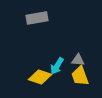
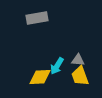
yellow diamond: rotated 20 degrees counterclockwise
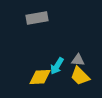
yellow trapezoid: rotated 25 degrees counterclockwise
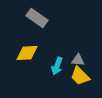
gray rectangle: rotated 45 degrees clockwise
cyan arrow: rotated 12 degrees counterclockwise
yellow diamond: moved 13 px left, 24 px up
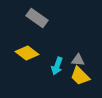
yellow diamond: rotated 40 degrees clockwise
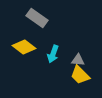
yellow diamond: moved 3 px left, 6 px up
cyan arrow: moved 4 px left, 12 px up
yellow trapezoid: moved 1 px up
